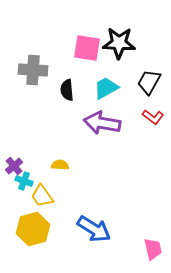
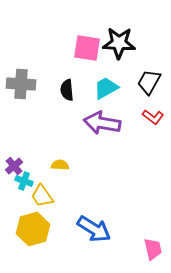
gray cross: moved 12 px left, 14 px down
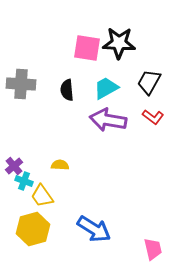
purple arrow: moved 6 px right, 3 px up
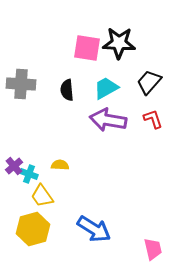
black trapezoid: rotated 12 degrees clockwise
red L-shape: moved 2 px down; rotated 145 degrees counterclockwise
cyan cross: moved 5 px right, 7 px up
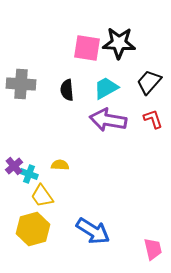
blue arrow: moved 1 px left, 2 px down
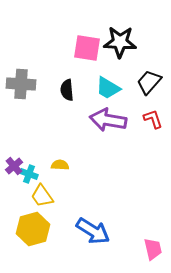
black star: moved 1 px right, 1 px up
cyan trapezoid: moved 2 px right; rotated 120 degrees counterclockwise
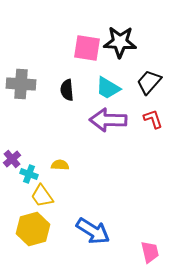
purple arrow: rotated 9 degrees counterclockwise
purple cross: moved 2 px left, 7 px up
pink trapezoid: moved 3 px left, 3 px down
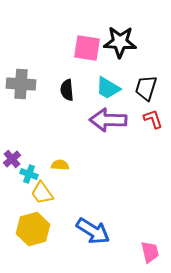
black trapezoid: moved 3 px left, 6 px down; rotated 24 degrees counterclockwise
yellow trapezoid: moved 3 px up
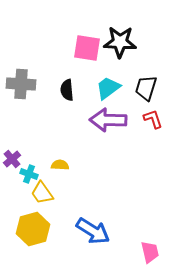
cyan trapezoid: rotated 112 degrees clockwise
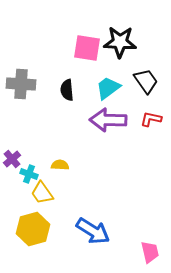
black trapezoid: moved 7 px up; rotated 128 degrees clockwise
red L-shape: moved 2 px left; rotated 60 degrees counterclockwise
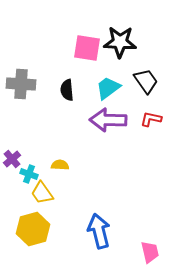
blue arrow: moved 6 px right; rotated 136 degrees counterclockwise
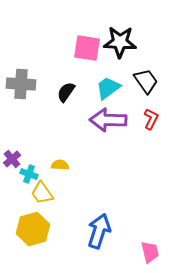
black semicircle: moved 1 px left, 2 px down; rotated 40 degrees clockwise
red L-shape: rotated 105 degrees clockwise
blue arrow: rotated 32 degrees clockwise
